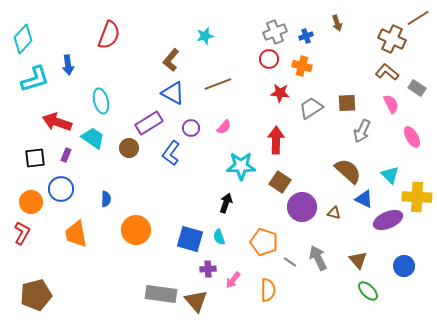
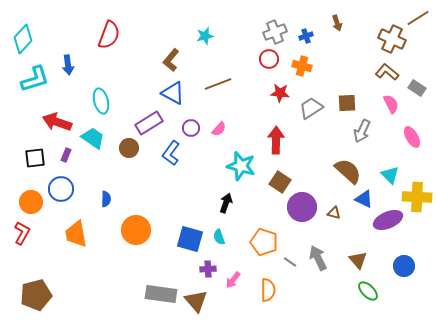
pink semicircle at (224, 127): moved 5 px left, 2 px down
cyan star at (241, 166): rotated 16 degrees clockwise
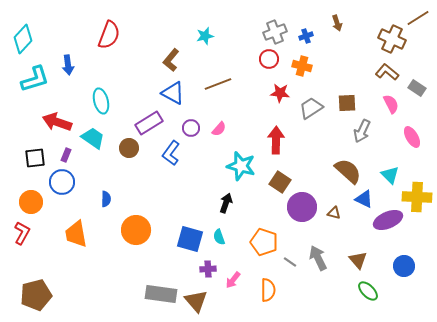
blue circle at (61, 189): moved 1 px right, 7 px up
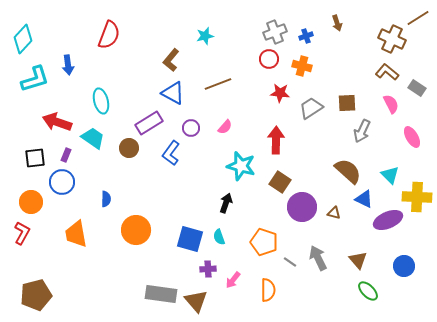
pink semicircle at (219, 129): moved 6 px right, 2 px up
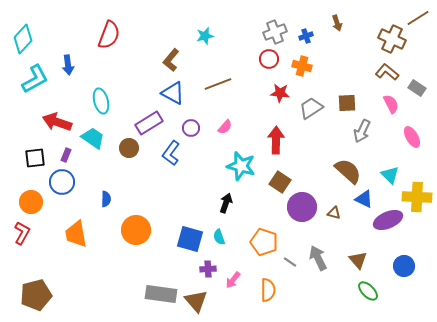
cyan L-shape at (35, 79): rotated 12 degrees counterclockwise
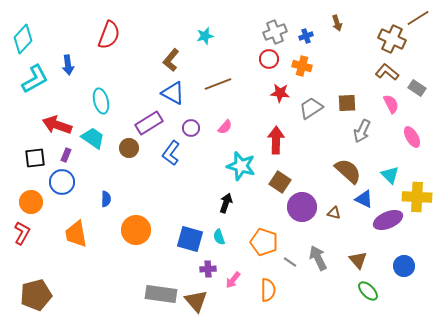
red arrow at (57, 122): moved 3 px down
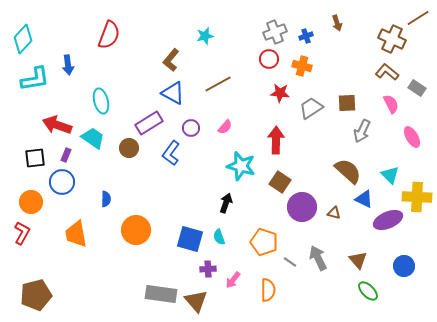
cyan L-shape at (35, 79): rotated 20 degrees clockwise
brown line at (218, 84): rotated 8 degrees counterclockwise
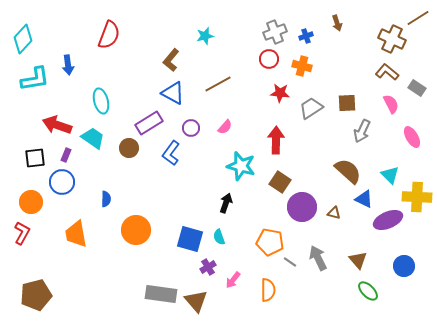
orange pentagon at (264, 242): moved 6 px right; rotated 8 degrees counterclockwise
purple cross at (208, 269): moved 2 px up; rotated 28 degrees counterclockwise
